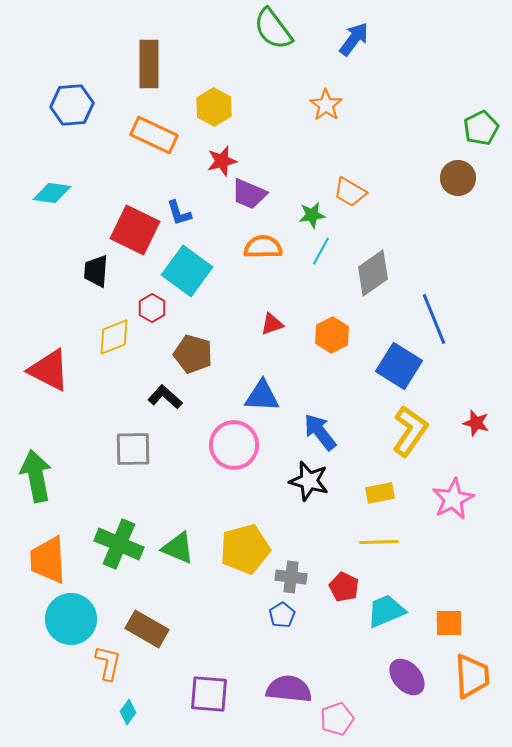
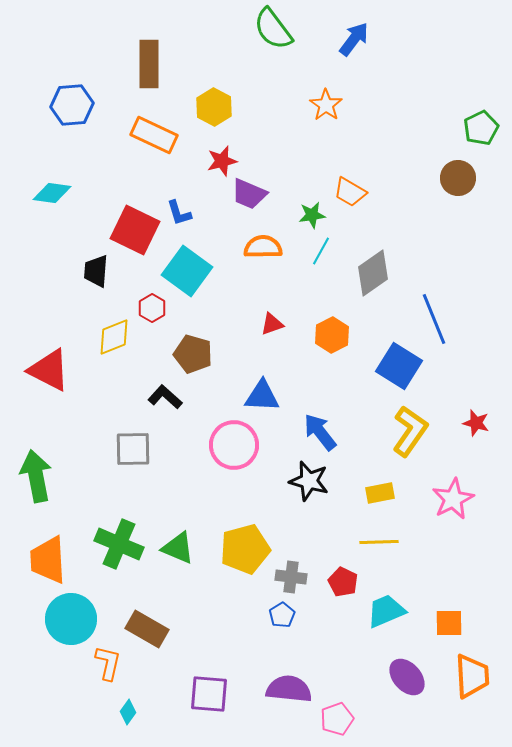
red pentagon at (344, 587): moved 1 px left, 5 px up
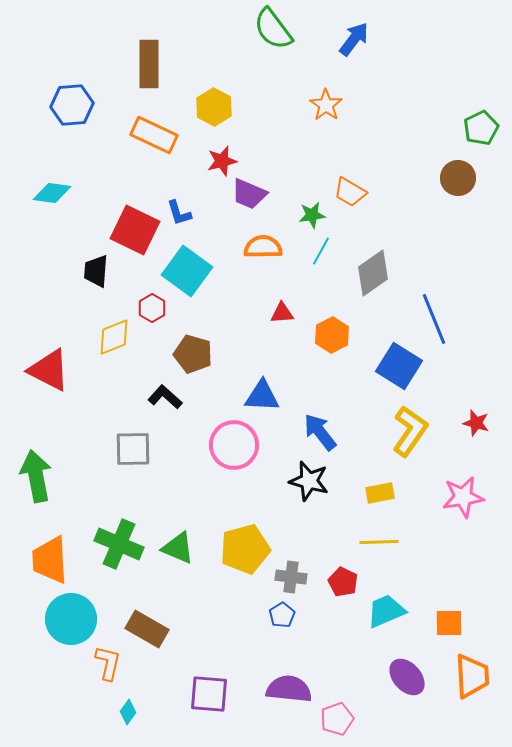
red triangle at (272, 324): moved 10 px right, 11 px up; rotated 15 degrees clockwise
pink star at (453, 499): moved 10 px right, 2 px up; rotated 18 degrees clockwise
orange trapezoid at (48, 560): moved 2 px right
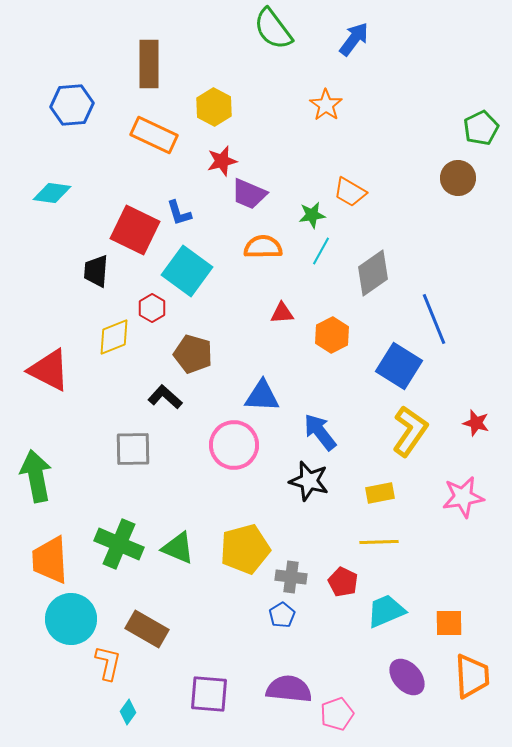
pink pentagon at (337, 719): moved 5 px up
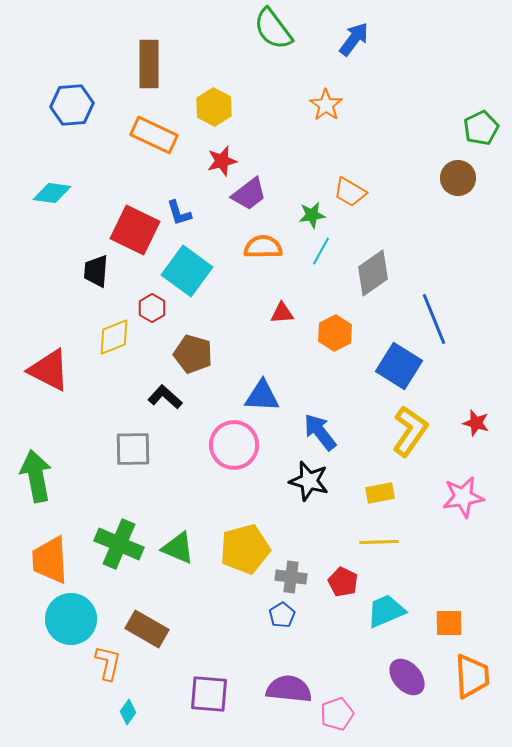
purple trapezoid at (249, 194): rotated 60 degrees counterclockwise
orange hexagon at (332, 335): moved 3 px right, 2 px up
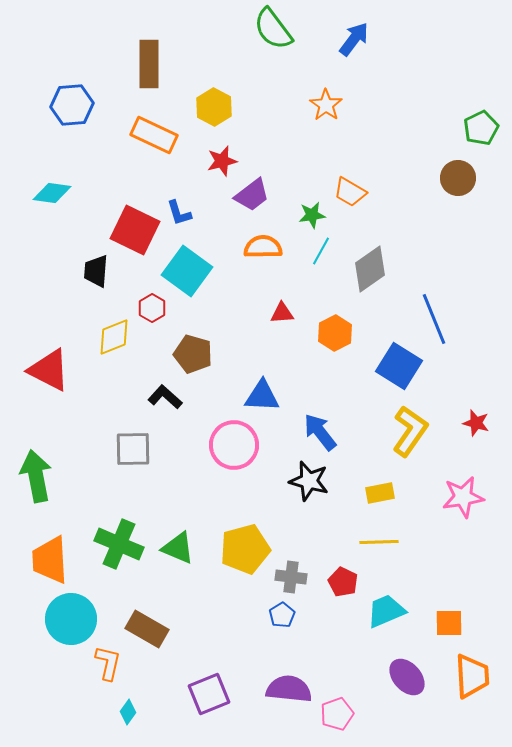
purple trapezoid at (249, 194): moved 3 px right, 1 px down
gray diamond at (373, 273): moved 3 px left, 4 px up
purple square at (209, 694): rotated 27 degrees counterclockwise
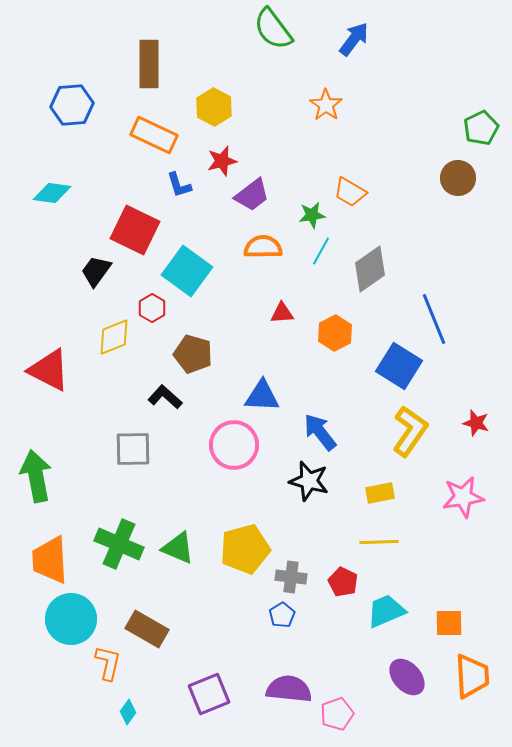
blue L-shape at (179, 213): moved 28 px up
black trapezoid at (96, 271): rotated 32 degrees clockwise
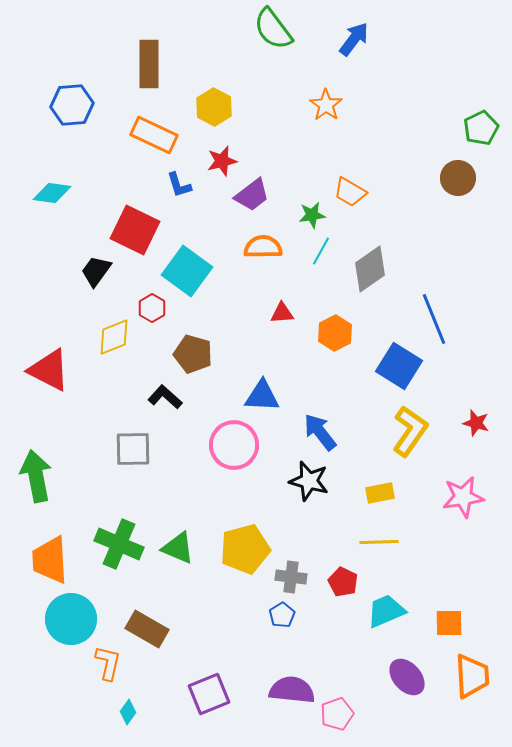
purple semicircle at (289, 689): moved 3 px right, 1 px down
